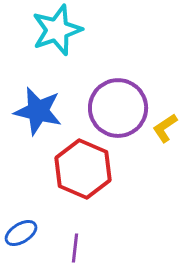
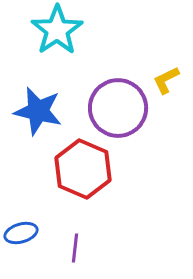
cyan star: rotated 15 degrees counterclockwise
yellow L-shape: moved 1 px right, 48 px up; rotated 8 degrees clockwise
blue ellipse: rotated 16 degrees clockwise
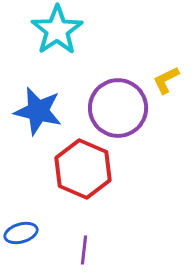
purple line: moved 9 px right, 2 px down
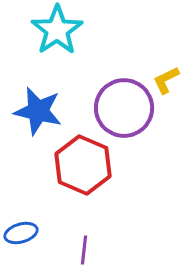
purple circle: moved 6 px right
red hexagon: moved 4 px up
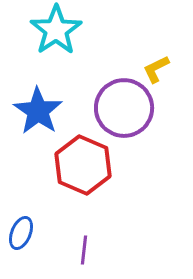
cyan star: moved 1 px left
yellow L-shape: moved 10 px left, 11 px up
blue star: rotated 21 degrees clockwise
blue ellipse: rotated 52 degrees counterclockwise
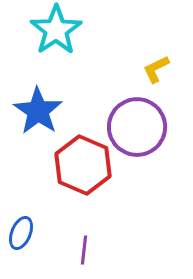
purple circle: moved 13 px right, 19 px down
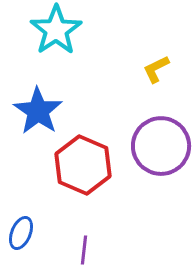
purple circle: moved 24 px right, 19 px down
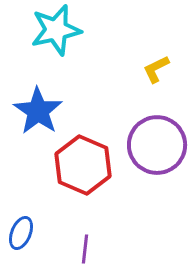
cyan star: rotated 21 degrees clockwise
purple circle: moved 4 px left, 1 px up
purple line: moved 1 px right, 1 px up
